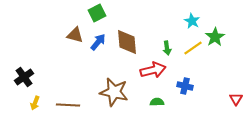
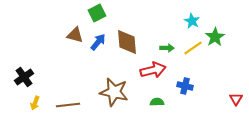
green arrow: rotated 80 degrees counterclockwise
brown line: rotated 10 degrees counterclockwise
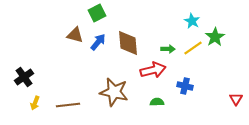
brown diamond: moved 1 px right, 1 px down
green arrow: moved 1 px right, 1 px down
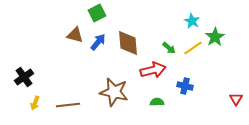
green arrow: moved 1 px right, 1 px up; rotated 40 degrees clockwise
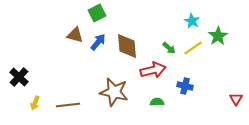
green star: moved 3 px right, 1 px up
brown diamond: moved 1 px left, 3 px down
black cross: moved 5 px left; rotated 12 degrees counterclockwise
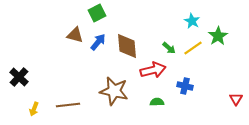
brown star: moved 1 px up
yellow arrow: moved 1 px left, 6 px down
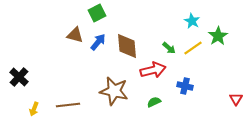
green semicircle: moved 3 px left; rotated 24 degrees counterclockwise
